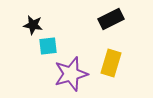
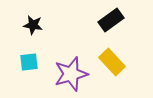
black rectangle: moved 1 px down; rotated 10 degrees counterclockwise
cyan square: moved 19 px left, 16 px down
yellow rectangle: moved 1 px right, 1 px up; rotated 60 degrees counterclockwise
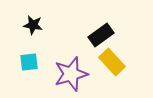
black rectangle: moved 10 px left, 15 px down
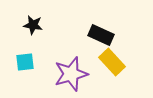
black rectangle: rotated 60 degrees clockwise
cyan square: moved 4 px left
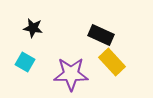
black star: moved 3 px down
cyan square: rotated 36 degrees clockwise
purple star: rotated 16 degrees clockwise
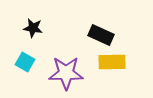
yellow rectangle: rotated 48 degrees counterclockwise
purple star: moved 5 px left, 1 px up
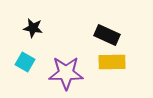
black rectangle: moved 6 px right
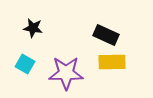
black rectangle: moved 1 px left
cyan square: moved 2 px down
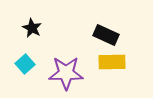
black star: moved 1 px left; rotated 18 degrees clockwise
cyan square: rotated 18 degrees clockwise
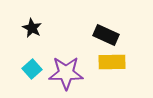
cyan square: moved 7 px right, 5 px down
